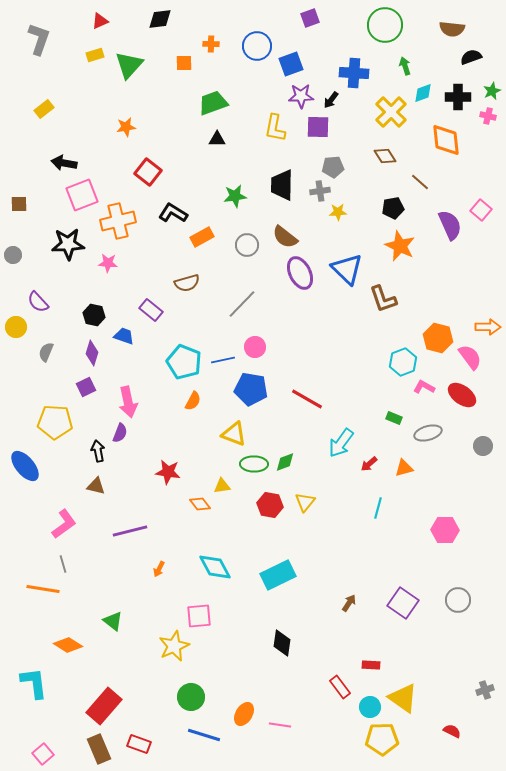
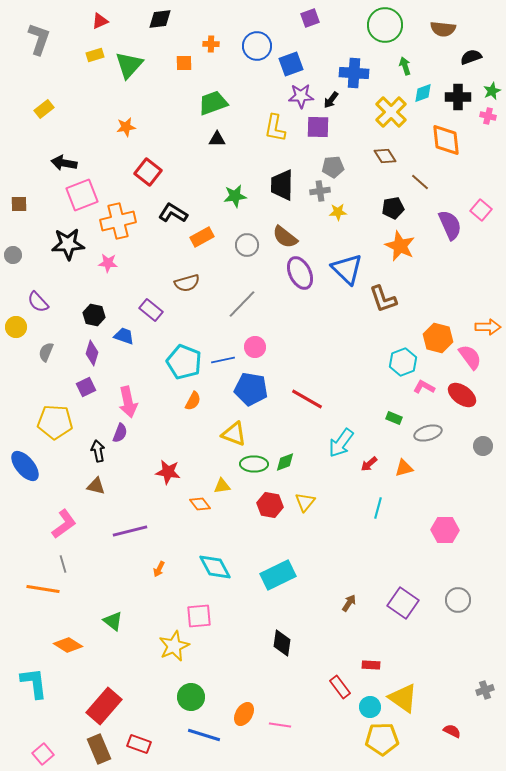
brown semicircle at (452, 29): moved 9 px left
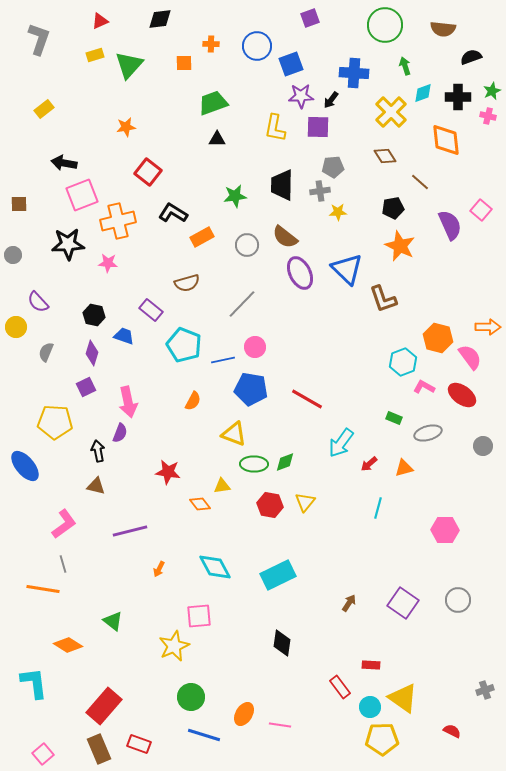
cyan pentagon at (184, 362): moved 17 px up
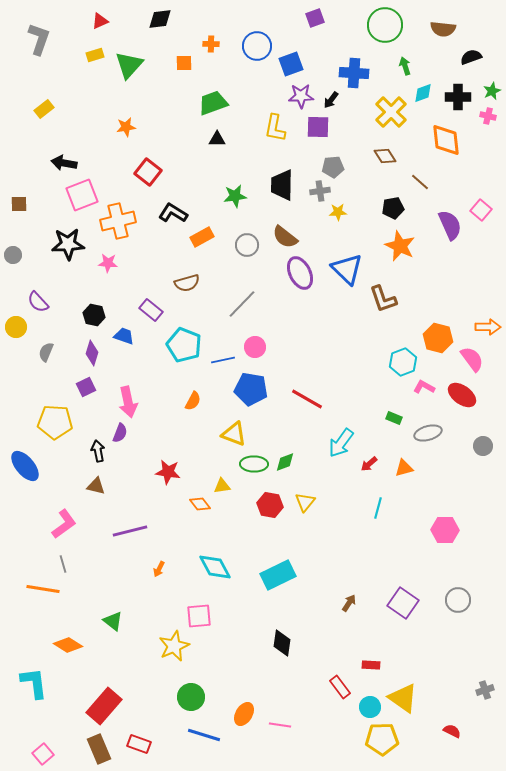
purple square at (310, 18): moved 5 px right
pink semicircle at (470, 357): moved 2 px right, 2 px down
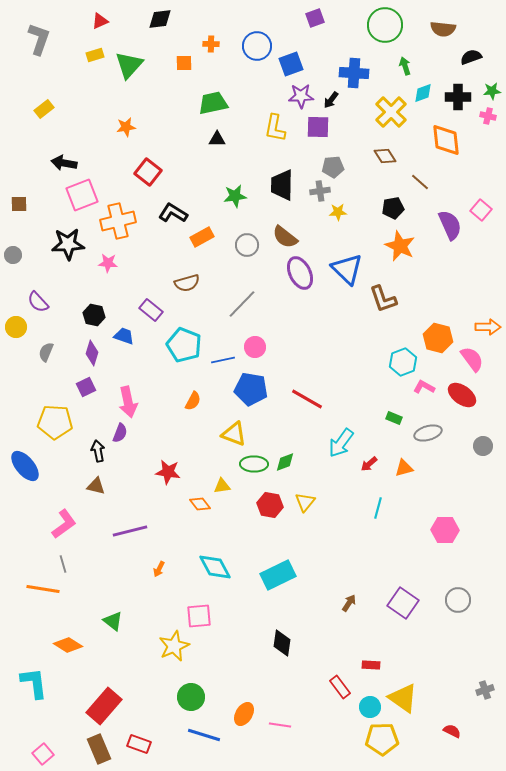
green star at (492, 91): rotated 18 degrees clockwise
green trapezoid at (213, 103): rotated 8 degrees clockwise
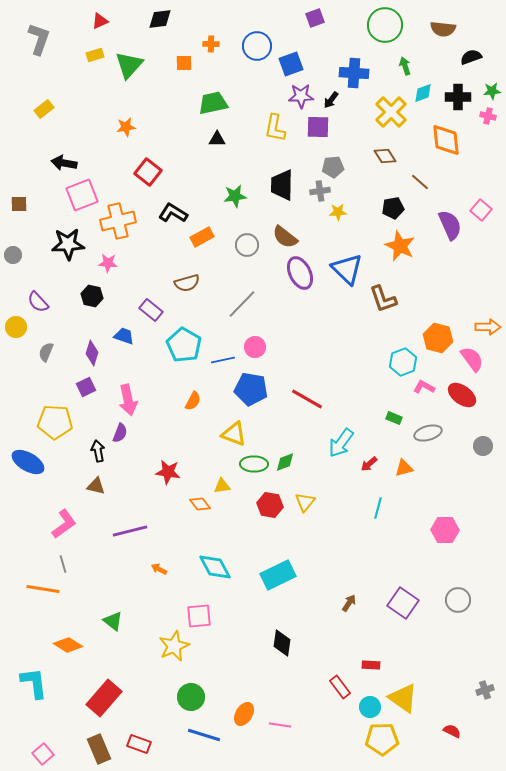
black hexagon at (94, 315): moved 2 px left, 19 px up
cyan pentagon at (184, 345): rotated 8 degrees clockwise
pink arrow at (128, 402): moved 2 px up
blue ellipse at (25, 466): moved 3 px right, 4 px up; rotated 20 degrees counterclockwise
orange arrow at (159, 569): rotated 91 degrees clockwise
red rectangle at (104, 706): moved 8 px up
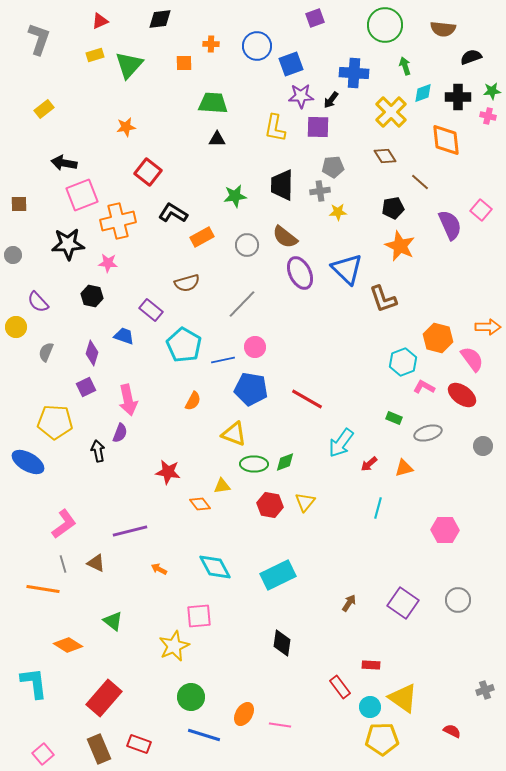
green trapezoid at (213, 103): rotated 16 degrees clockwise
brown triangle at (96, 486): moved 77 px down; rotated 12 degrees clockwise
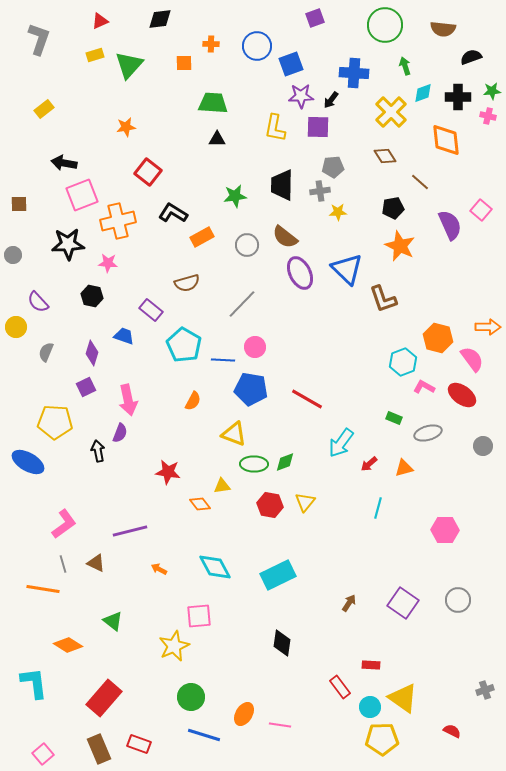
blue line at (223, 360): rotated 15 degrees clockwise
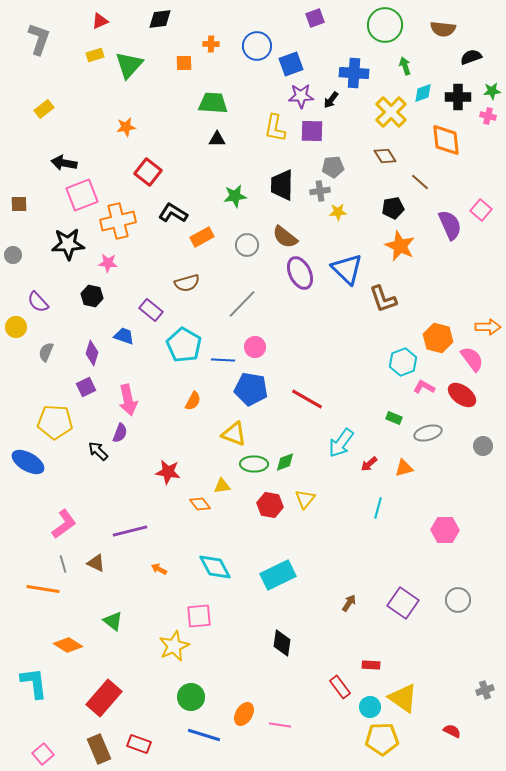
purple square at (318, 127): moved 6 px left, 4 px down
black arrow at (98, 451): rotated 35 degrees counterclockwise
yellow triangle at (305, 502): moved 3 px up
